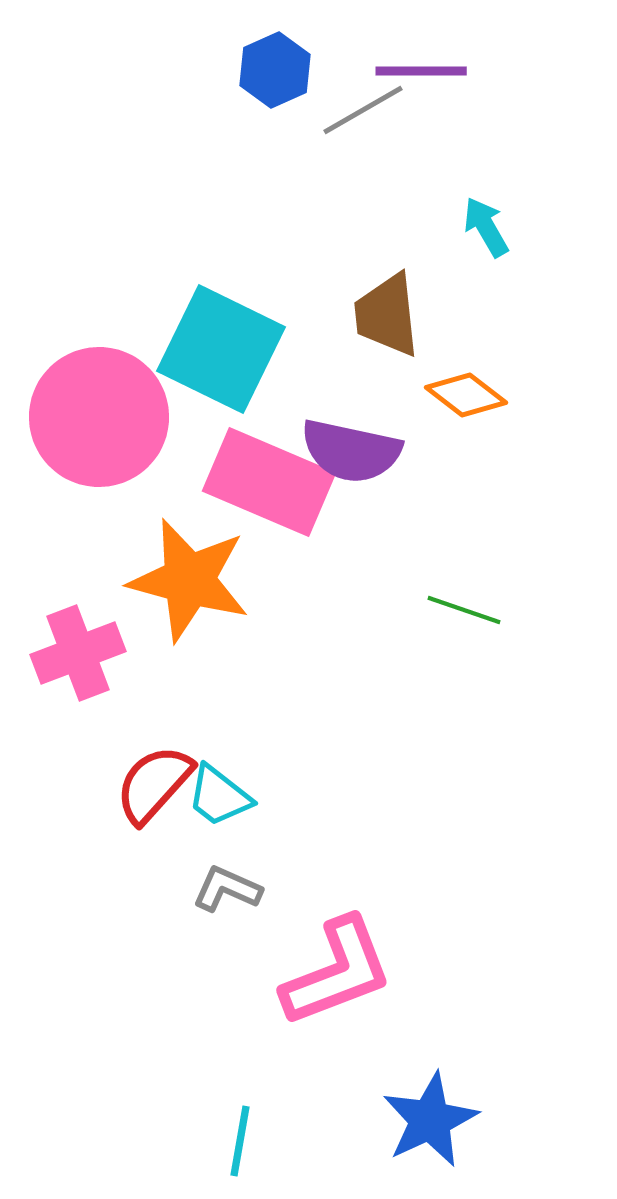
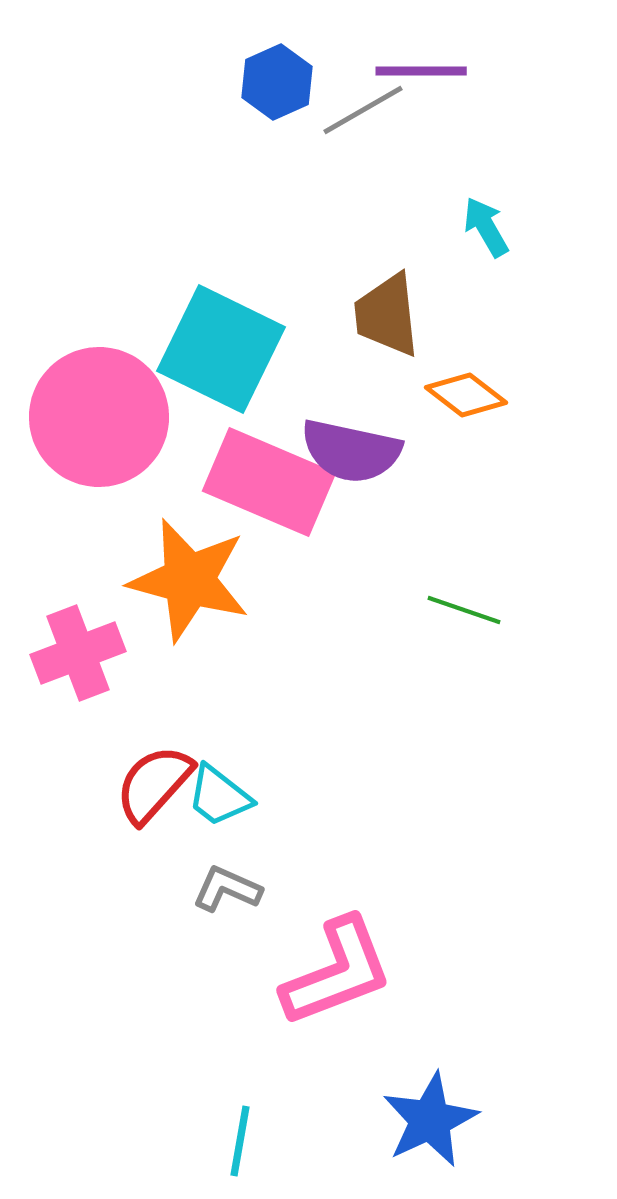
blue hexagon: moved 2 px right, 12 px down
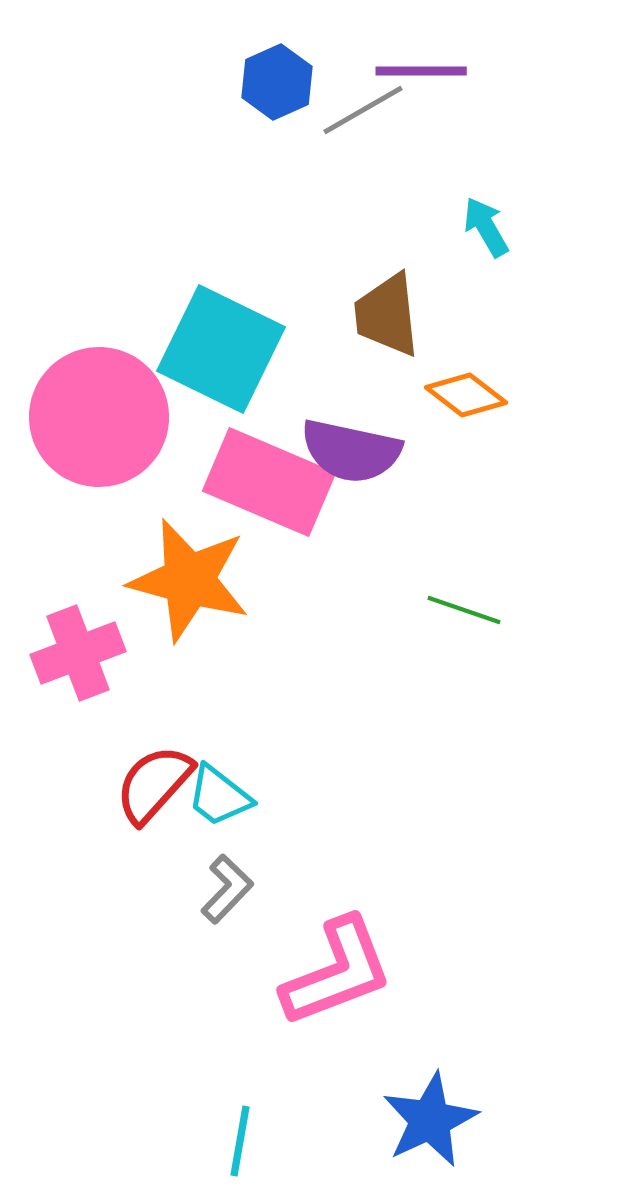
gray L-shape: rotated 110 degrees clockwise
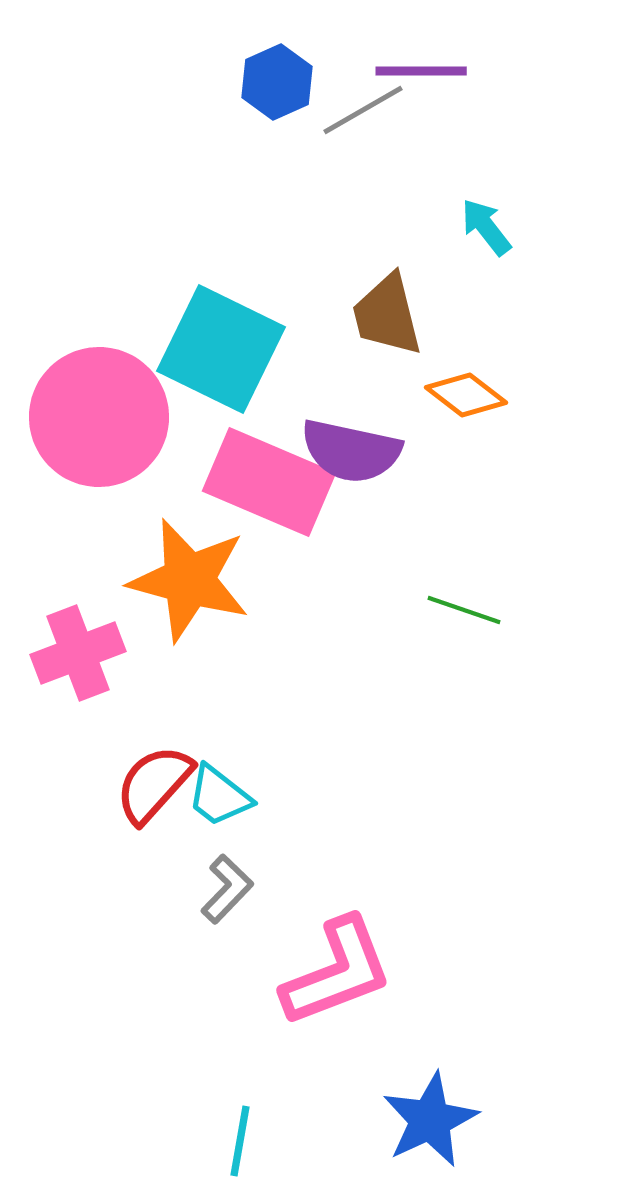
cyan arrow: rotated 8 degrees counterclockwise
brown trapezoid: rotated 8 degrees counterclockwise
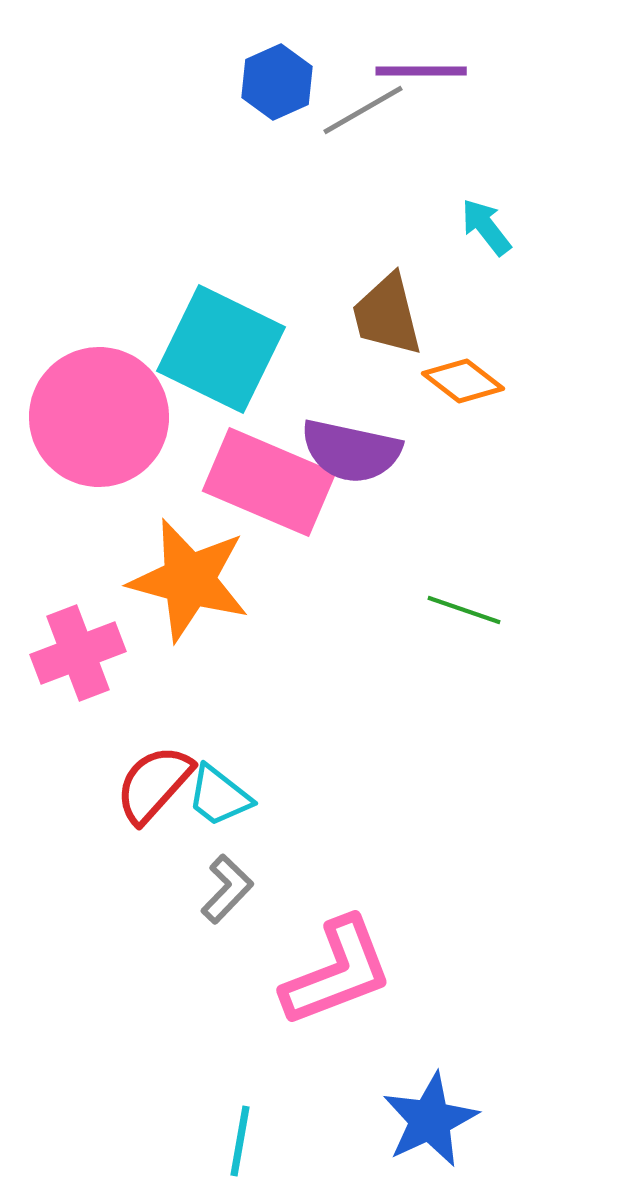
orange diamond: moved 3 px left, 14 px up
